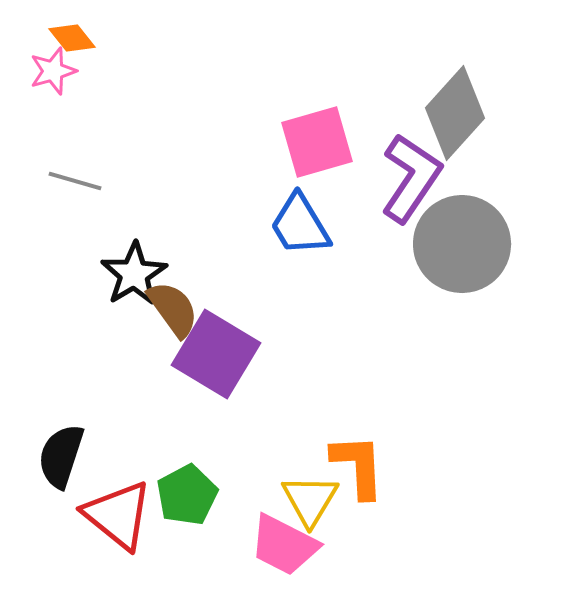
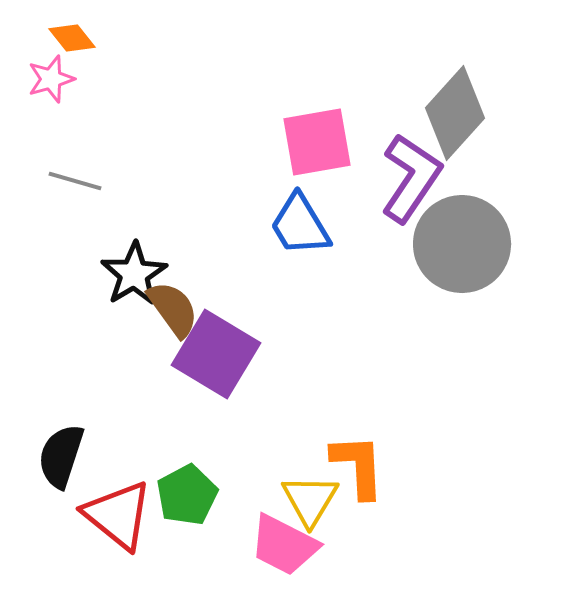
pink star: moved 2 px left, 8 px down
pink square: rotated 6 degrees clockwise
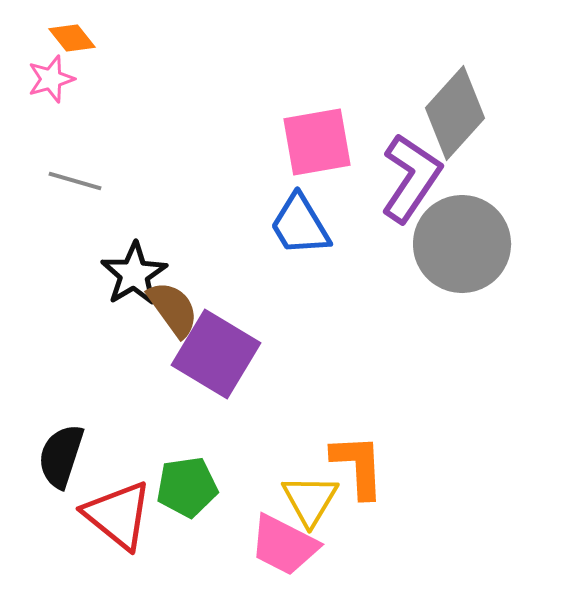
green pentagon: moved 8 px up; rotated 20 degrees clockwise
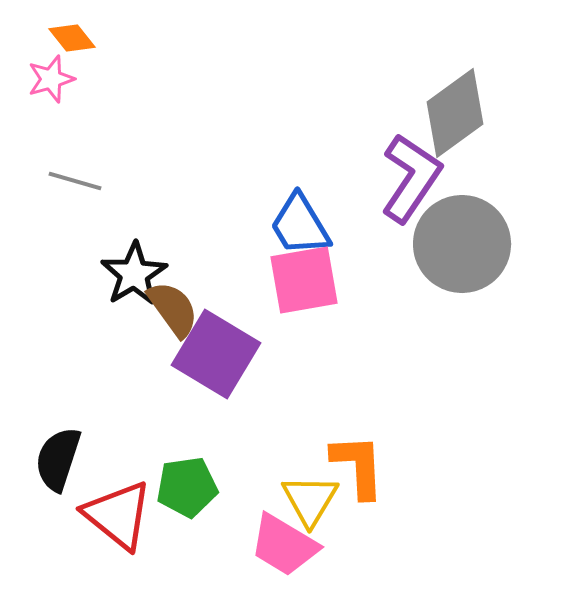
gray diamond: rotated 12 degrees clockwise
pink square: moved 13 px left, 138 px down
black semicircle: moved 3 px left, 3 px down
pink trapezoid: rotated 4 degrees clockwise
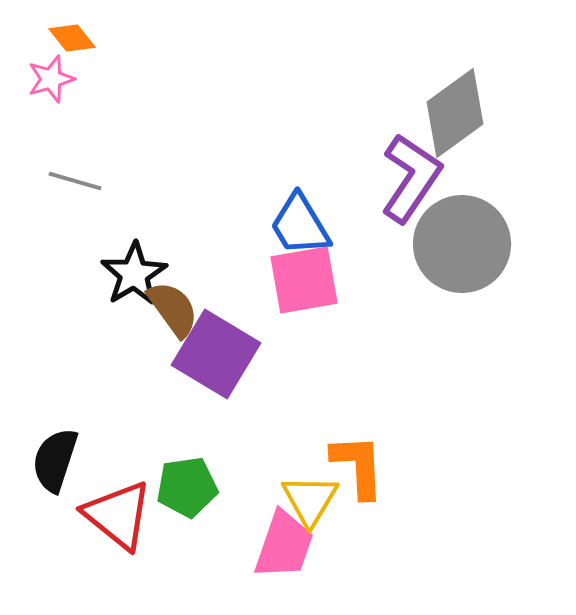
black semicircle: moved 3 px left, 1 px down
pink trapezoid: rotated 102 degrees counterclockwise
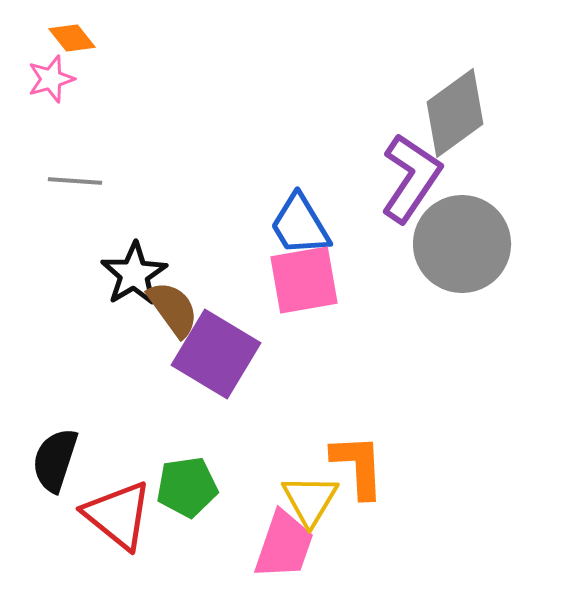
gray line: rotated 12 degrees counterclockwise
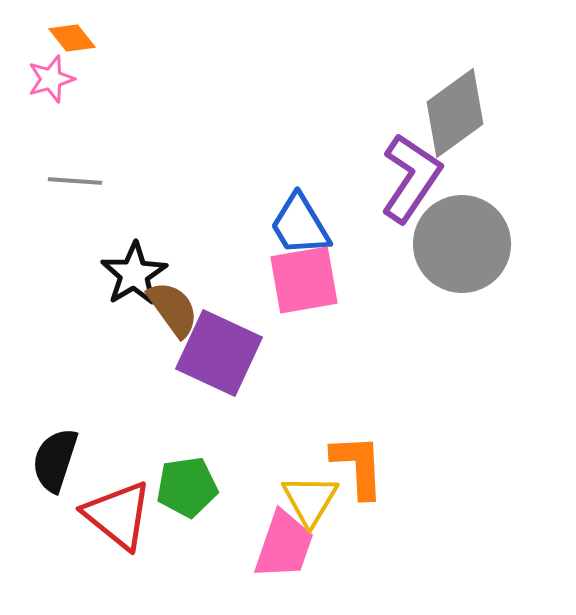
purple square: moved 3 px right, 1 px up; rotated 6 degrees counterclockwise
